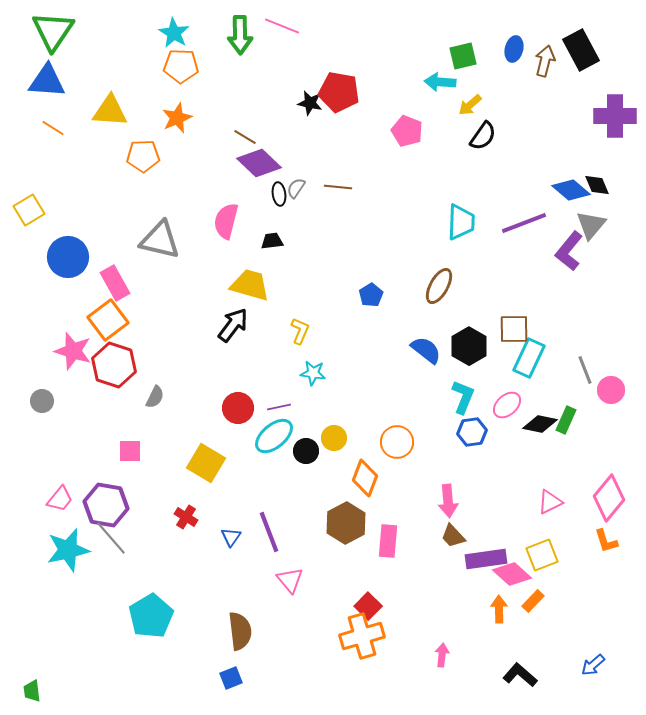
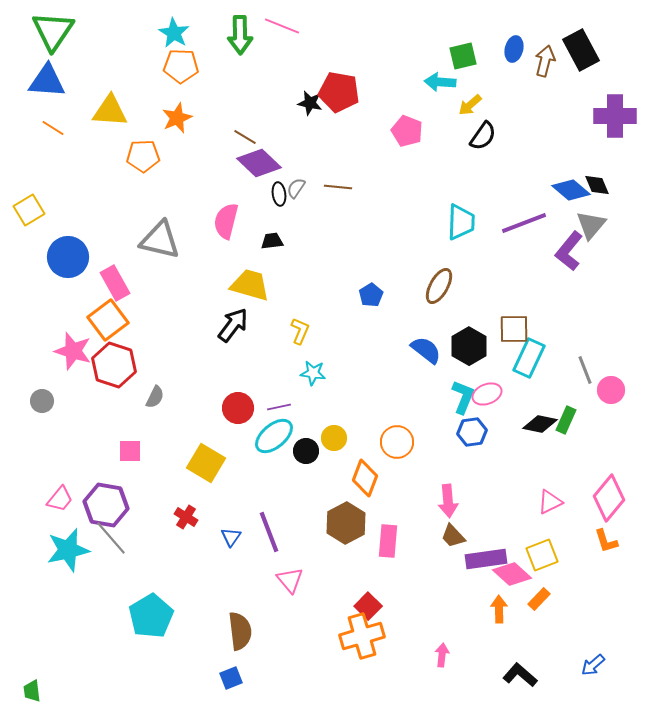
pink ellipse at (507, 405): moved 20 px left, 11 px up; rotated 20 degrees clockwise
orange rectangle at (533, 601): moved 6 px right, 2 px up
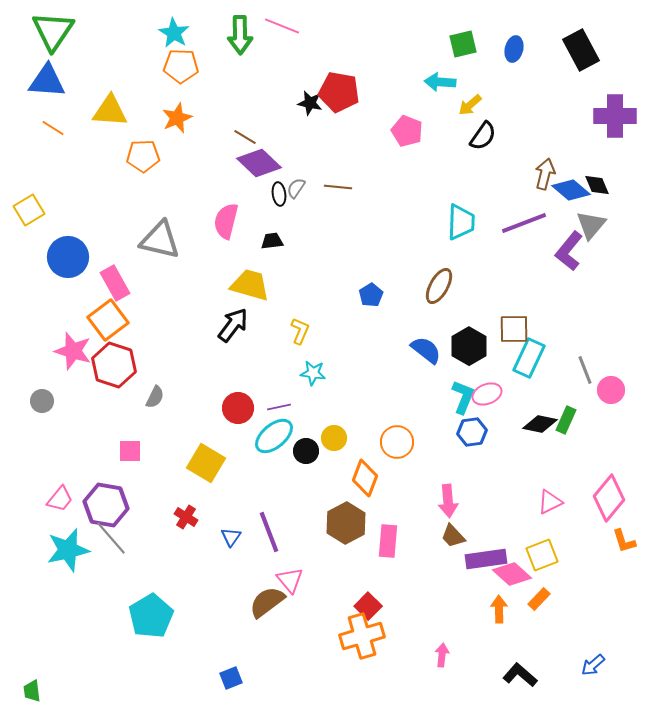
green square at (463, 56): moved 12 px up
brown arrow at (545, 61): moved 113 px down
orange L-shape at (606, 541): moved 18 px right
brown semicircle at (240, 631): moved 27 px right, 29 px up; rotated 120 degrees counterclockwise
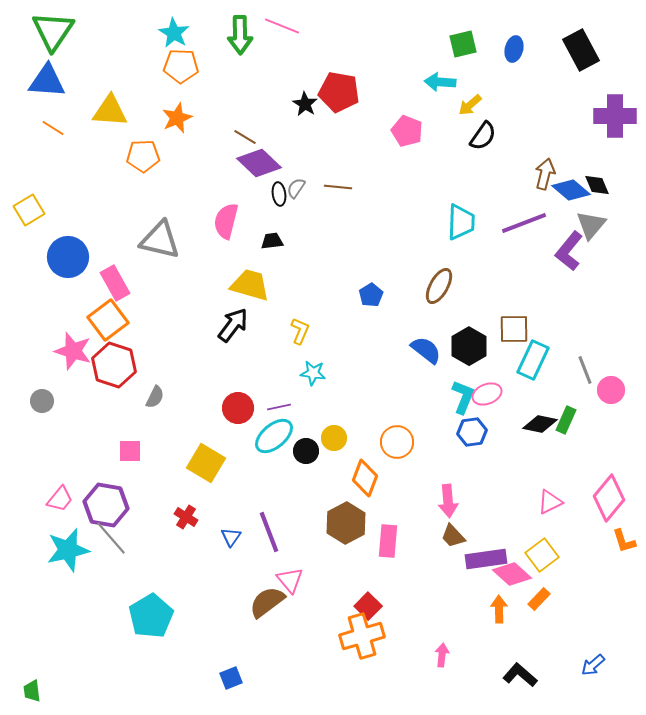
black star at (310, 103): moved 5 px left, 1 px down; rotated 20 degrees clockwise
cyan rectangle at (529, 358): moved 4 px right, 2 px down
yellow square at (542, 555): rotated 16 degrees counterclockwise
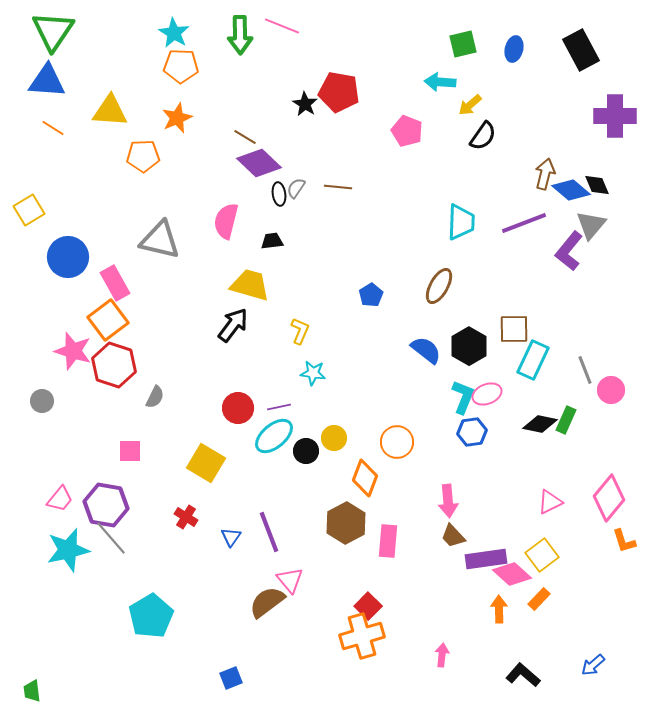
black L-shape at (520, 675): moved 3 px right
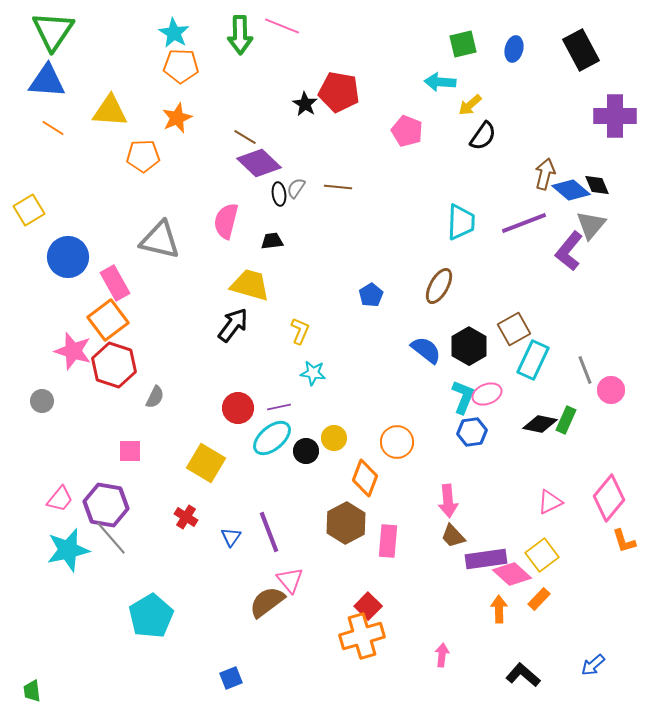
brown square at (514, 329): rotated 28 degrees counterclockwise
cyan ellipse at (274, 436): moved 2 px left, 2 px down
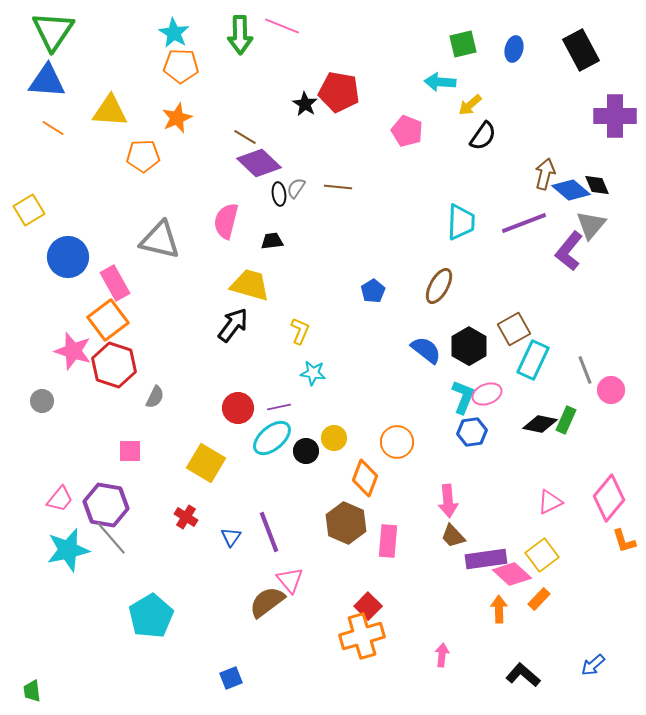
blue pentagon at (371, 295): moved 2 px right, 4 px up
brown hexagon at (346, 523): rotated 9 degrees counterclockwise
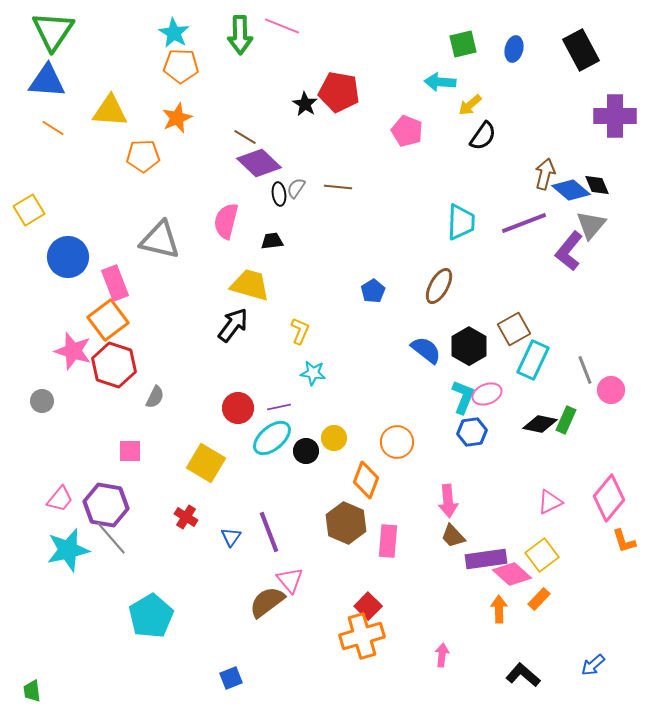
pink rectangle at (115, 283): rotated 8 degrees clockwise
orange diamond at (365, 478): moved 1 px right, 2 px down
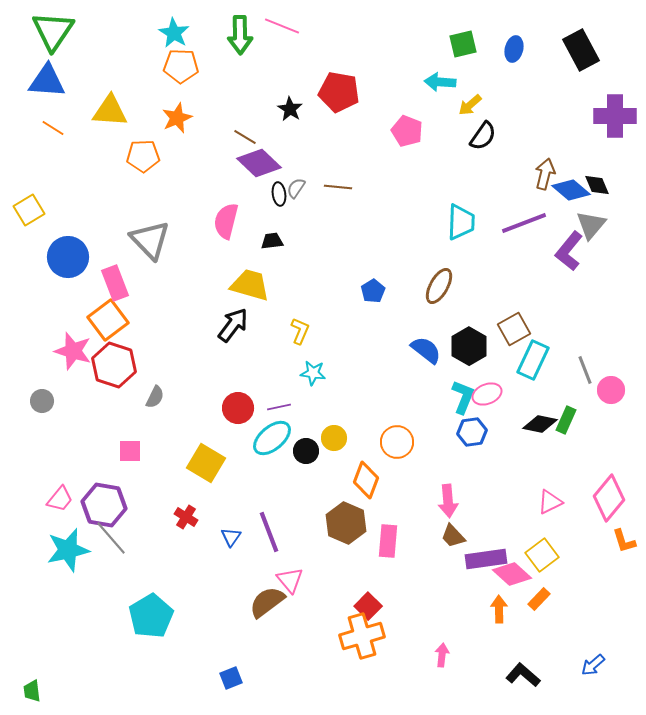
black star at (305, 104): moved 15 px left, 5 px down
gray triangle at (160, 240): moved 10 px left; rotated 33 degrees clockwise
purple hexagon at (106, 505): moved 2 px left
